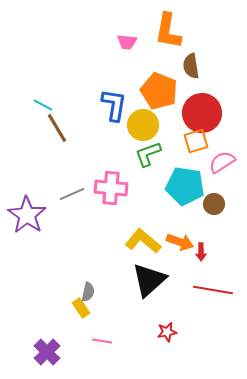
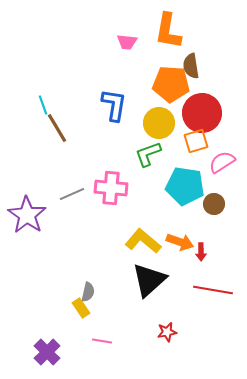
orange pentagon: moved 12 px right, 7 px up; rotated 18 degrees counterclockwise
cyan line: rotated 42 degrees clockwise
yellow circle: moved 16 px right, 2 px up
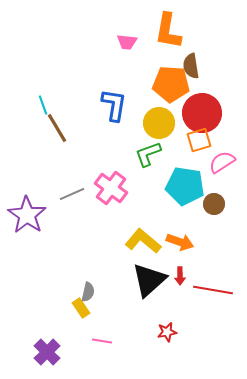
orange square: moved 3 px right, 1 px up
pink cross: rotated 32 degrees clockwise
red arrow: moved 21 px left, 24 px down
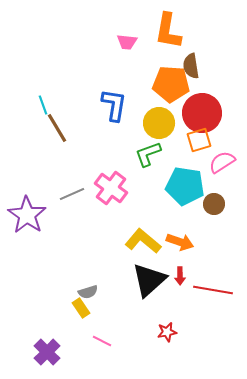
gray semicircle: rotated 60 degrees clockwise
pink line: rotated 18 degrees clockwise
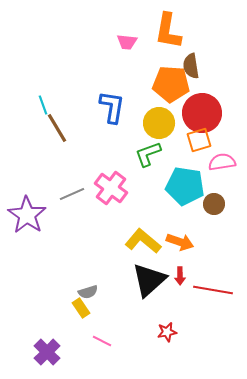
blue L-shape: moved 2 px left, 2 px down
pink semicircle: rotated 24 degrees clockwise
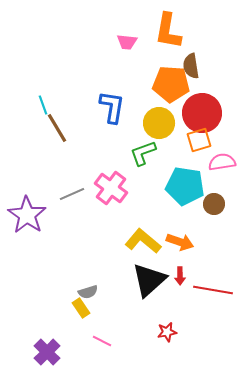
green L-shape: moved 5 px left, 1 px up
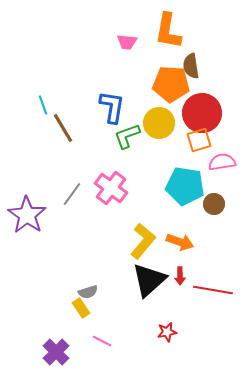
brown line: moved 6 px right
green L-shape: moved 16 px left, 17 px up
gray line: rotated 30 degrees counterclockwise
yellow L-shape: rotated 90 degrees clockwise
purple cross: moved 9 px right
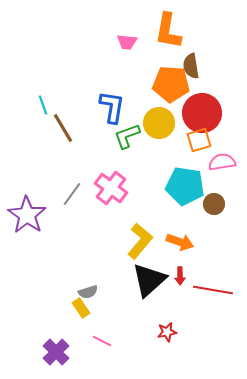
yellow L-shape: moved 3 px left
